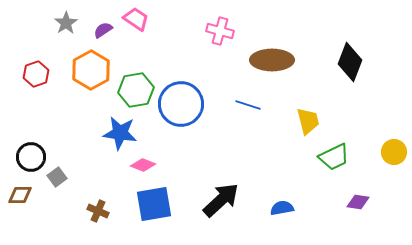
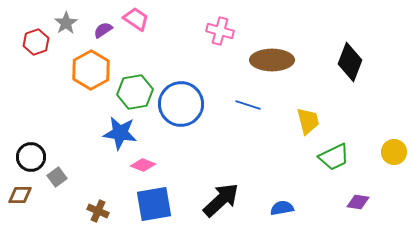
red hexagon: moved 32 px up
green hexagon: moved 1 px left, 2 px down
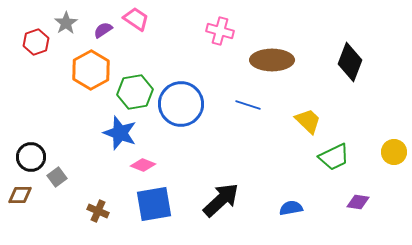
yellow trapezoid: rotated 32 degrees counterclockwise
blue star: rotated 12 degrees clockwise
blue semicircle: moved 9 px right
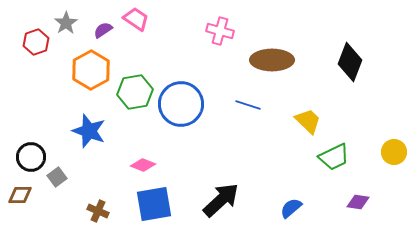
blue star: moved 31 px left, 2 px up
blue semicircle: rotated 30 degrees counterclockwise
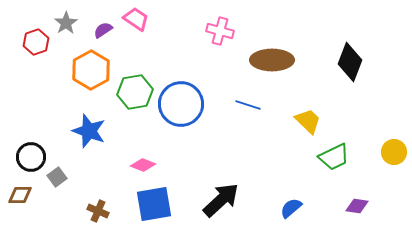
purple diamond: moved 1 px left, 4 px down
